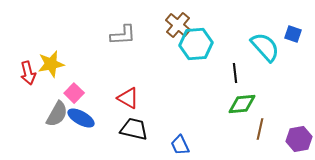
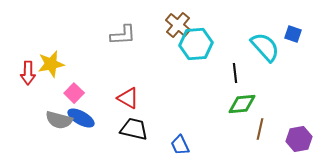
red arrow: rotated 15 degrees clockwise
gray semicircle: moved 2 px right, 6 px down; rotated 76 degrees clockwise
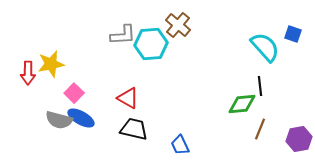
cyan hexagon: moved 45 px left
black line: moved 25 px right, 13 px down
brown line: rotated 10 degrees clockwise
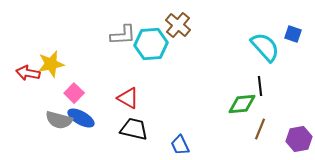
red arrow: rotated 100 degrees clockwise
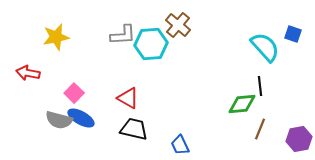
yellow star: moved 5 px right, 27 px up
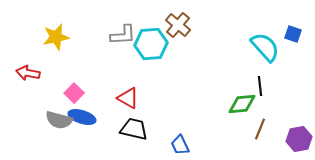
blue ellipse: moved 1 px right, 1 px up; rotated 12 degrees counterclockwise
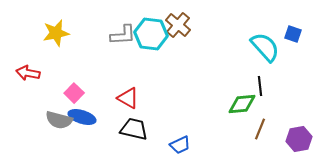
yellow star: moved 4 px up
cyan hexagon: moved 10 px up; rotated 12 degrees clockwise
blue trapezoid: rotated 90 degrees counterclockwise
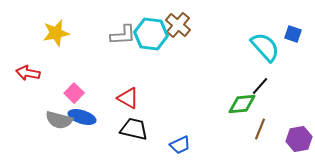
black line: rotated 48 degrees clockwise
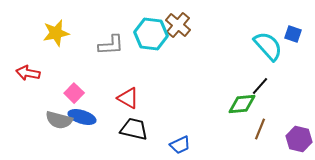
gray L-shape: moved 12 px left, 10 px down
cyan semicircle: moved 3 px right, 1 px up
purple hexagon: rotated 25 degrees clockwise
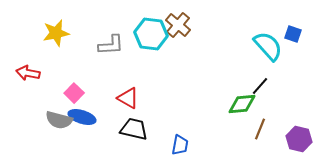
blue trapezoid: rotated 55 degrees counterclockwise
